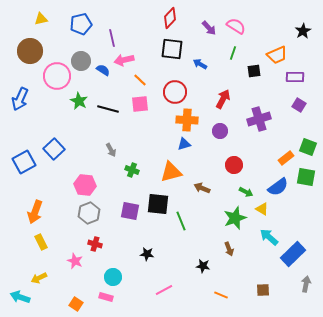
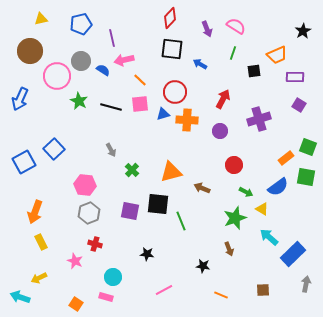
purple arrow at (209, 28): moved 2 px left, 1 px down; rotated 21 degrees clockwise
black line at (108, 109): moved 3 px right, 2 px up
blue triangle at (184, 144): moved 21 px left, 30 px up
green cross at (132, 170): rotated 24 degrees clockwise
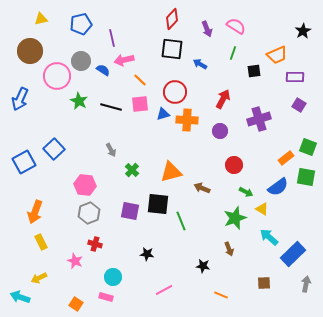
red diamond at (170, 18): moved 2 px right, 1 px down
brown square at (263, 290): moved 1 px right, 7 px up
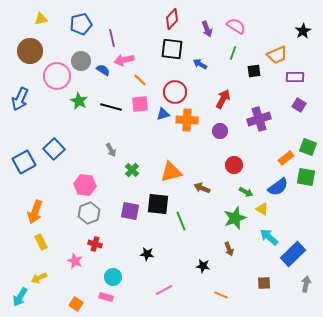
cyan arrow at (20, 297): rotated 78 degrees counterclockwise
